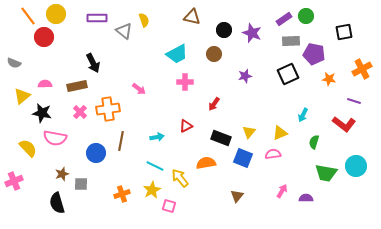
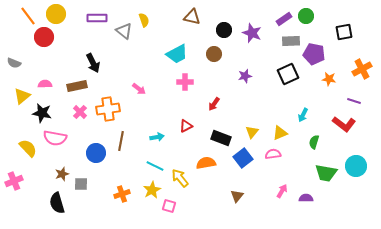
yellow triangle at (249, 132): moved 3 px right
blue square at (243, 158): rotated 30 degrees clockwise
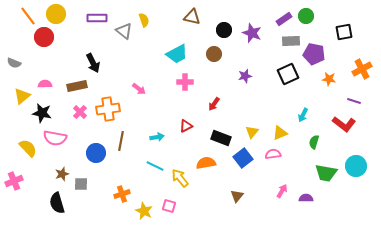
yellow star at (152, 190): moved 8 px left, 21 px down; rotated 18 degrees counterclockwise
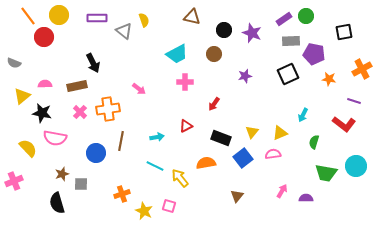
yellow circle at (56, 14): moved 3 px right, 1 px down
